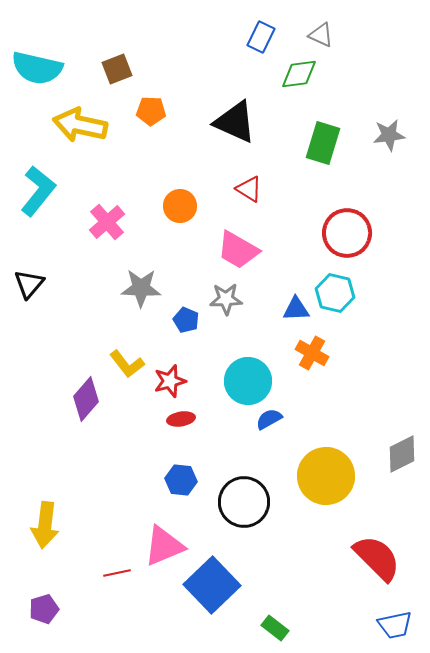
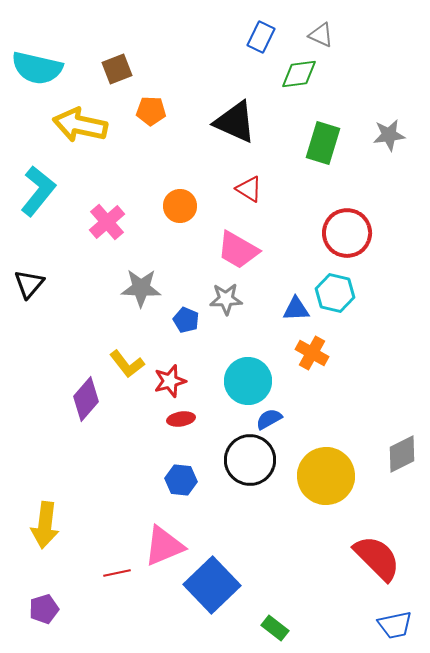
black circle at (244, 502): moved 6 px right, 42 px up
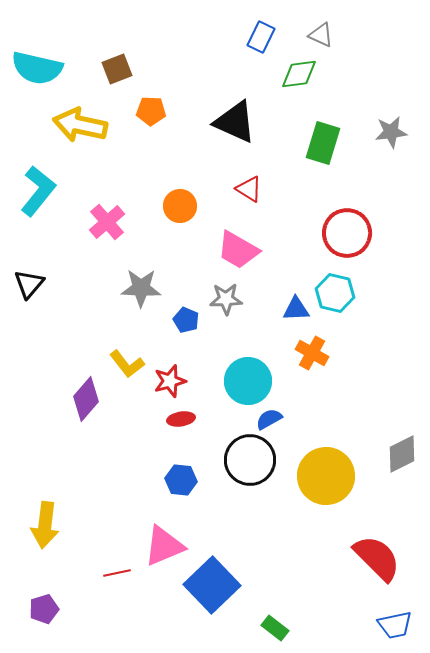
gray star at (389, 135): moved 2 px right, 3 px up
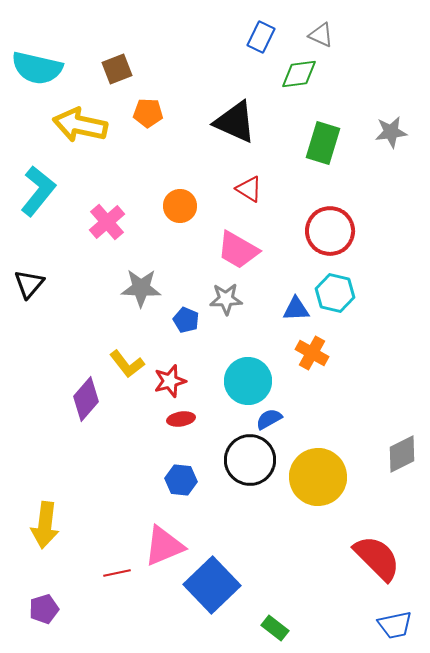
orange pentagon at (151, 111): moved 3 px left, 2 px down
red circle at (347, 233): moved 17 px left, 2 px up
yellow circle at (326, 476): moved 8 px left, 1 px down
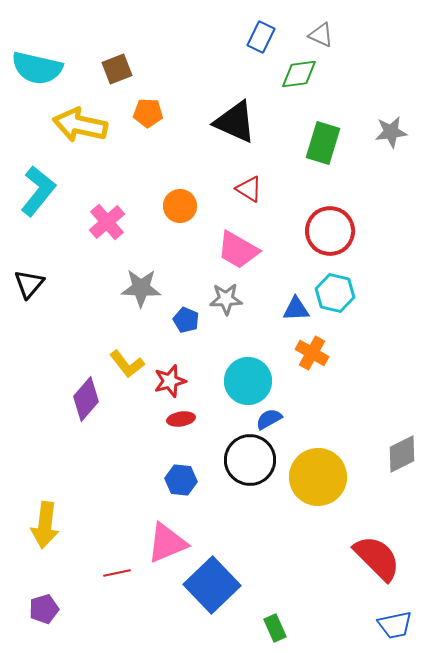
pink triangle at (164, 546): moved 3 px right, 3 px up
green rectangle at (275, 628): rotated 28 degrees clockwise
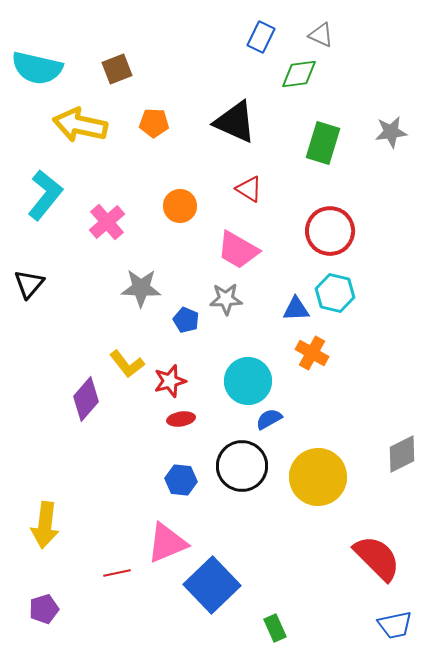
orange pentagon at (148, 113): moved 6 px right, 10 px down
cyan L-shape at (38, 191): moved 7 px right, 4 px down
black circle at (250, 460): moved 8 px left, 6 px down
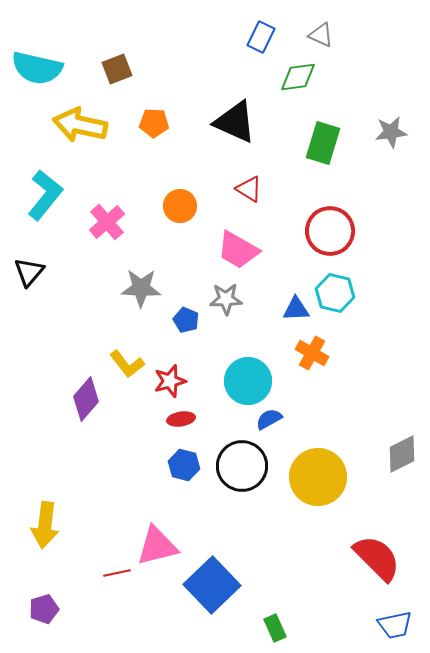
green diamond at (299, 74): moved 1 px left, 3 px down
black triangle at (29, 284): moved 12 px up
blue hexagon at (181, 480): moved 3 px right, 15 px up; rotated 8 degrees clockwise
pink triangle at (167, 543): moved 10 px left, 3 px down; rotated 9 degrees clockwise
